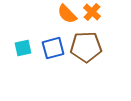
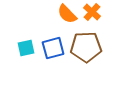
cyan square: moved 3 px right
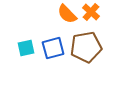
orange cross: moved 1 px left
brown pentagon: rotated 8 degrees counterclockwise
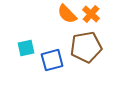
orange cross: moved 2 px down
blue square: moved 1 px left, 12 px down
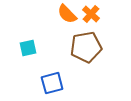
cyan square: moved 2 px right
blue square: moved 23 px down
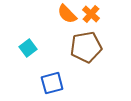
cyan square: rotated 24 degrees counterclockwise
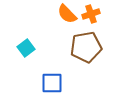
orange cross: rotated 30 degrees clockwise
cyan square: moved 2 px left
blue square: rotated 15 degrees clockwise
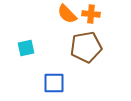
orange cross: rotated 24 degrees clockwise
cyan square: rotated 24 degrees clockwise
blue square: moved 2 px right
